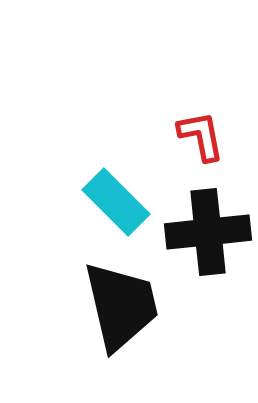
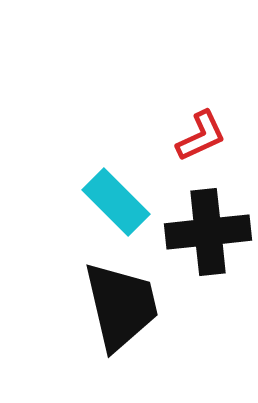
red L-shape: rotated 76 degrees clockwise
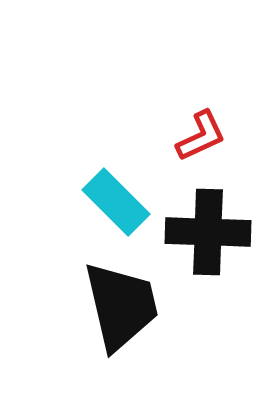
black cross: rotated 8 degrees clockwise
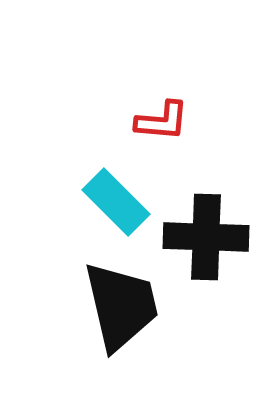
red L-shape: moved 39 px left, 15 px up; rotated 30 degrees clockwise
black cross: moved 2 px left, 5 px down
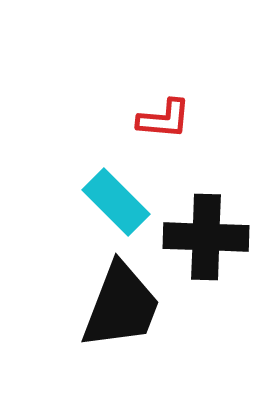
red L-shape: moved 2 px right, 2 px up
black trapezoid: rotated 34 degrees clockwise
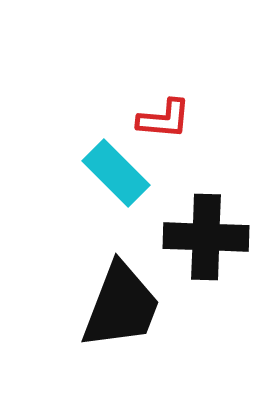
cyan rectangle: moved 29 px up
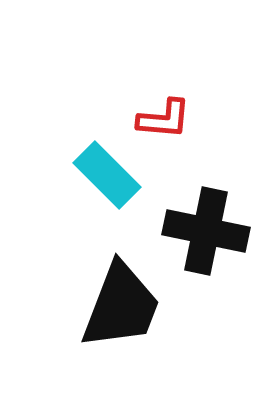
cyan rectangle: moved 9 px left, 2 px down
black cross: moved 6 px up; rotated 10 degrees clockwise
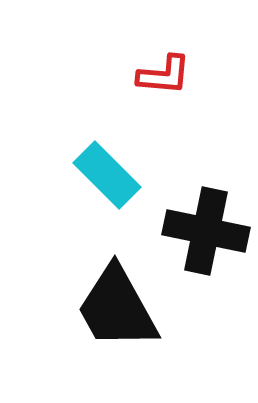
red L-shape: moved 44 px up
black trapezoid: moved 4 px left, 2 px down; rotated 130 degrees clockwise
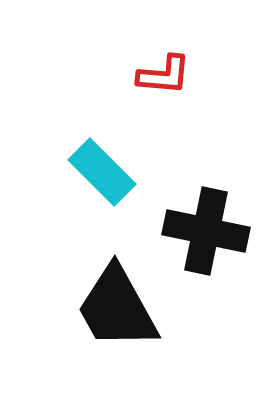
cyan rectangle: moved 5 px left, 3 px up
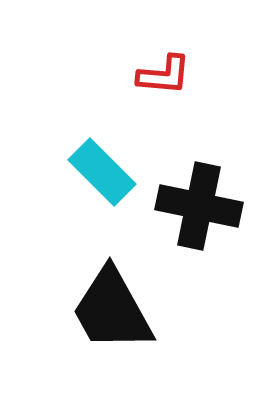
black cross: moved 7 px left, 25 px up
black trapezoid: moved 5 px left, 2 px down
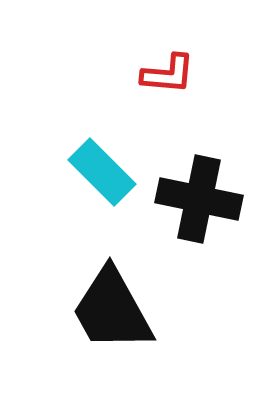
red L-shape: moved 4 px right, 1 px up
black cross: moved 7 px up
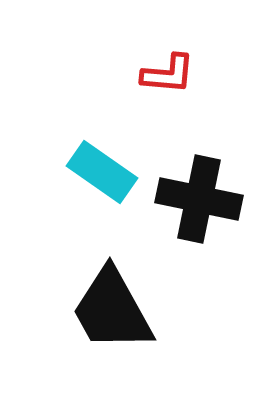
cyan rectangle: rotated 10 degrees counterclockwise
